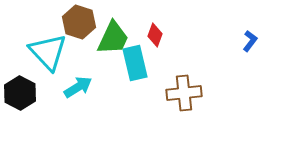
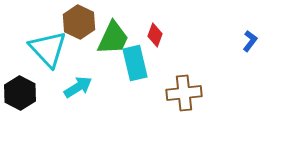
brown hexagon: rotated 8 degrees clockwise
cyan triangle: moved 3 px up
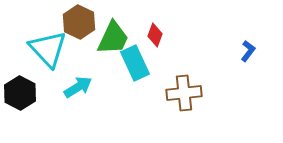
blue L-shape: moved 2 px left, 10 px down
cyan rectangle: rotated 12 degrees counterclockwise
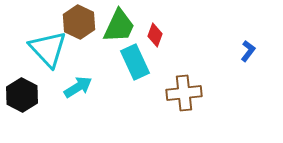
green trapezoid: moved 6 px right, 12 px up
cyan rectangle: moved 1 px up
black hexagon: moved 2 px right, 2 px down
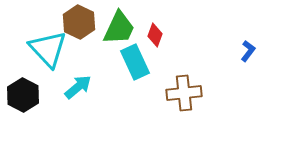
green trapezoid: moved 2 px down
cyan arrow: rotated 8 degrees counterclockwise
black hexagon: moved 1 px right
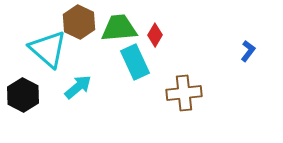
green trapezoid: rotated 120 degrees counterclockwise
red diamond: rotated 10 degrees clockwise
cyan triangle: rotated 6 degrees counterclockwise
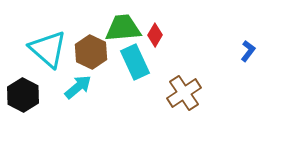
brown hexagon: moved 12 px right, 30 px down
green trapezoid: moved 4 px right
brown cross: rotated 28 degrees counterclockwise
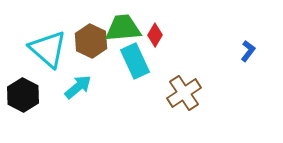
brown hexagon: moved 11 px up
cyan rectangle: moved 1 px up
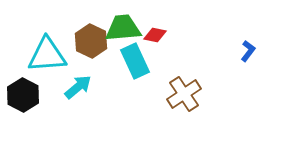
red diamond: rotated 70 degrees clockwise
cyan triangle: moved 1 px left, 6 px down; rotated 45 degrees counterclockwise
brown cross: moved 1 px down
